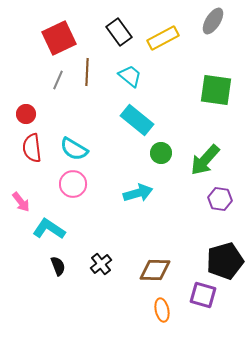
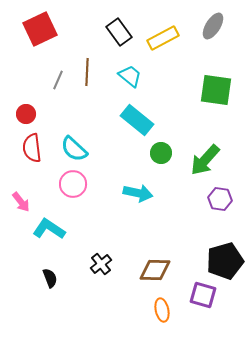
gray ellipse: moved 5 px down
red square: moved 19 px left, 9 px up
cyan semicircle: rotated 12 degrees clockwise
cyan arrow: rotated 28 degrees clockwise
black semicircle: moved 8 px left, 12 px down
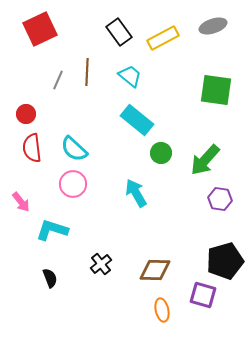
gray ellipse: rotated 40 degrees clockwise
cyan arrow: moved 2 px left; rotated 132 degrees counterclockwise
cyan L-shape: moved 3 px right, 1 px down; rotated 16 degrees counterclockwise
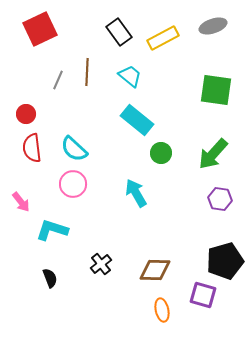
green arrow: moved 8 px right, 6 px up
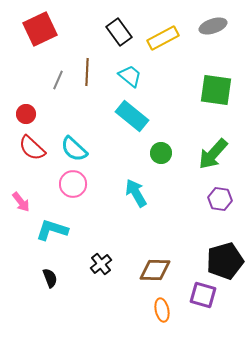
cyan rectangle: moved 5 px left, 4 px up
red semicircle: rotated 40 degrees counterclockwise
